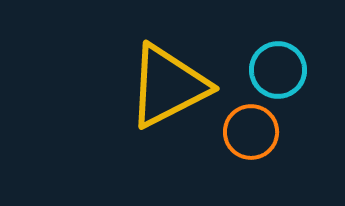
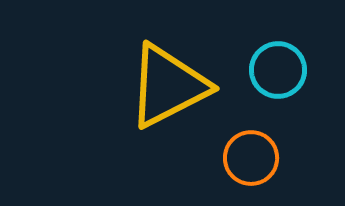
orange circle: moved 26 px down
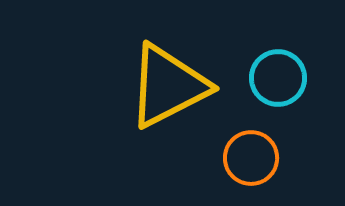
cyan circle: moved 8 px down
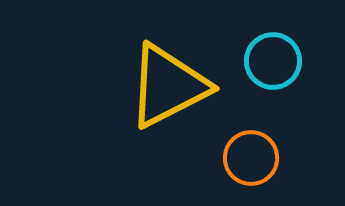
cyan circle: moved 5 px left, 17 px up
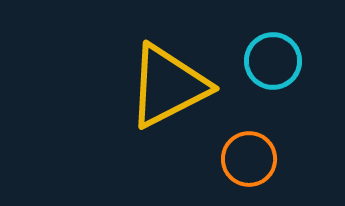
orange circle: moved 2 px left, 1 px down
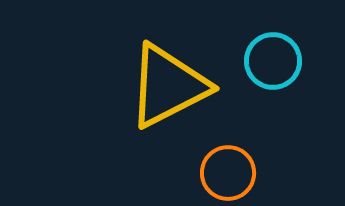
orange circle: moved 21 px left, 14 px down
